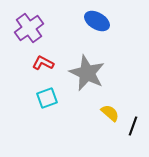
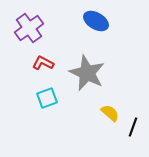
blue ellipse: moved 1 px left
black line: moved 1 px down
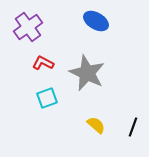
purple cross: moved 1 px left, 1 px up
yellow semicircle: moved 14 px left, 12 px down
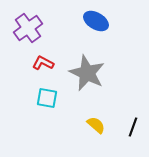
purple cross: moved 1 px down
cyan square: rotated 30 degrees clockwise
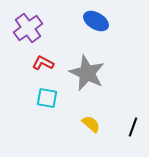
yellow semicircle: moved 5 px left, 1 px up
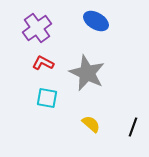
purple cross: moved 9 px right
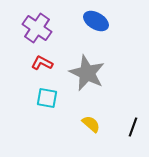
purple cross: rotated 20 degrees counterclockwise
red L-shape: moved 1 px left
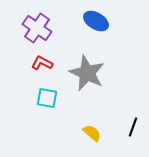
yellow semicircle: moved 1 px right, 9 px down
